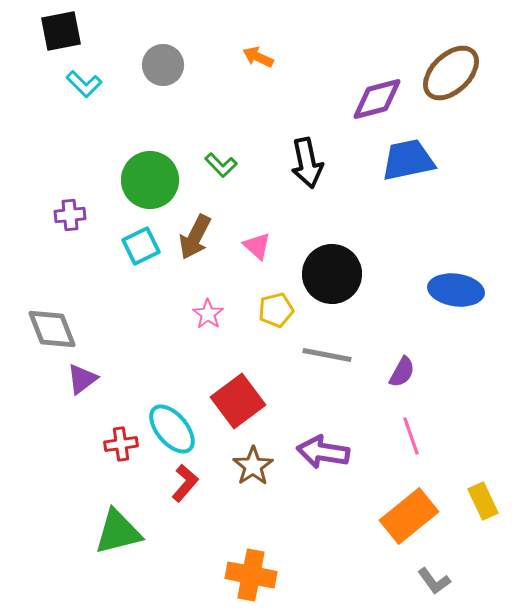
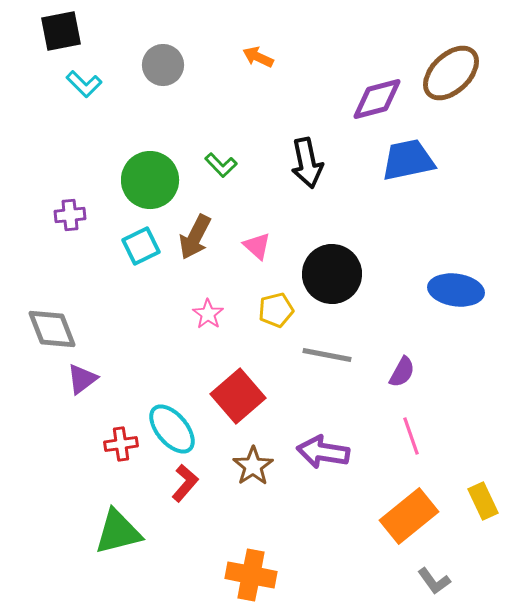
red square: moved 5 px up; rotated 4 degrees counterclockwise
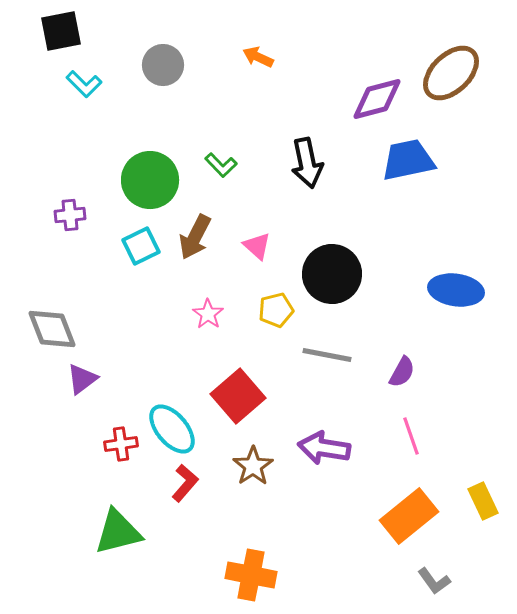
purple arrow: moved 1 px right, 4 px up
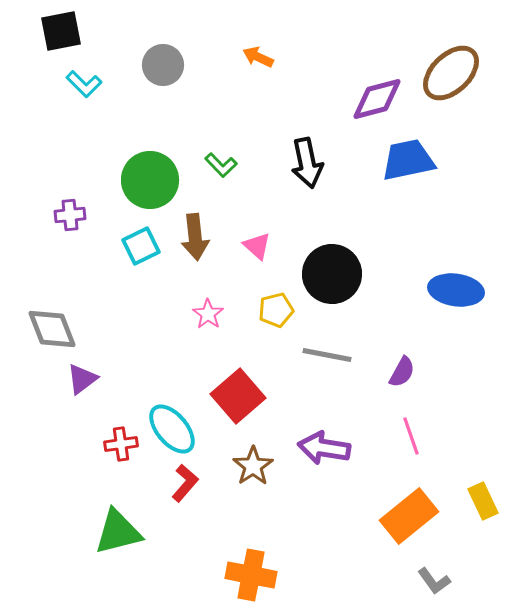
brown arrow: rotated 33 degrees counterclockwise
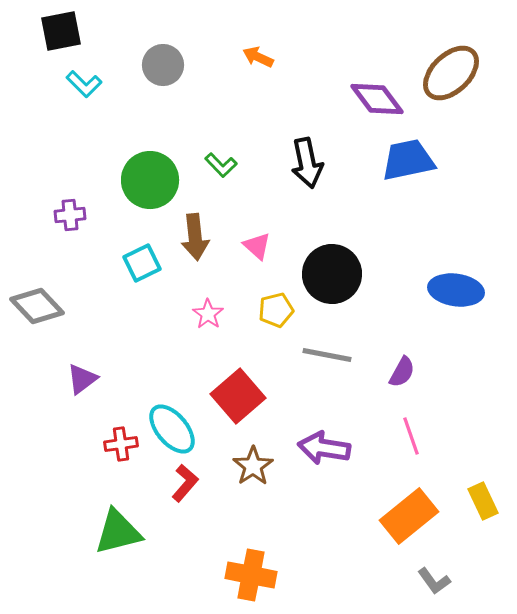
purple diamond: rotated 68 degrees clockwise
cyan square: moved 1 px right, 17 px down
gray diamond: moved 15 px left, 23 px up; rotated 22 degrees counterclockwise
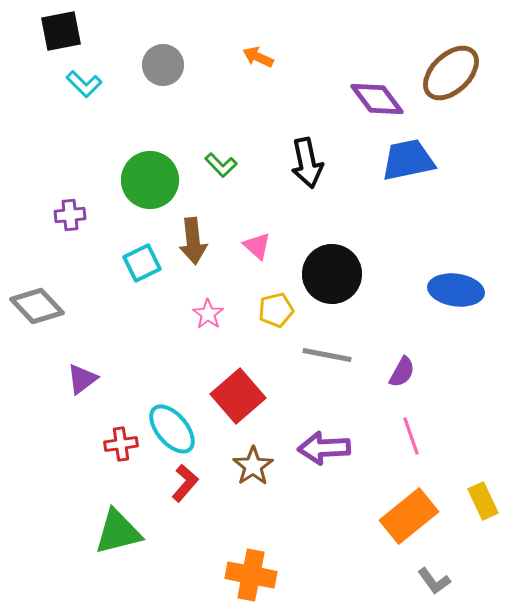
brown arrow: moved 2 px left, 4 px down
purple arrow: rotated 12 degrees counterclockwise
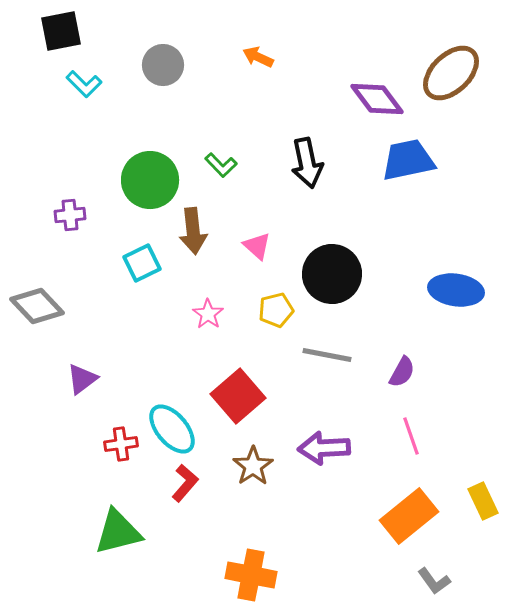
brown arrow: moved 10 px up
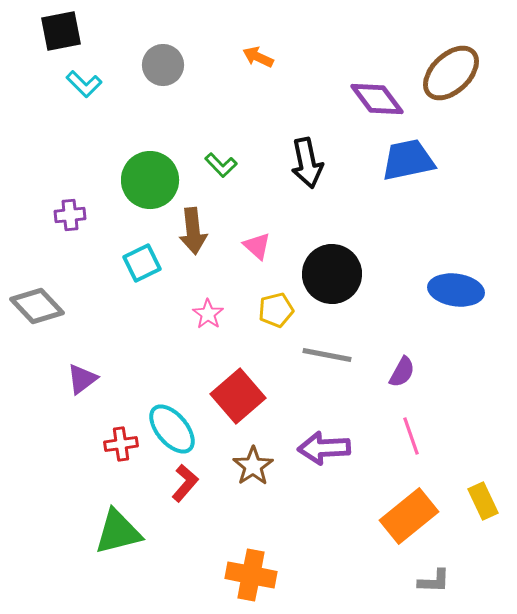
gray L-shape: rotated 52 degrees counterclockwise
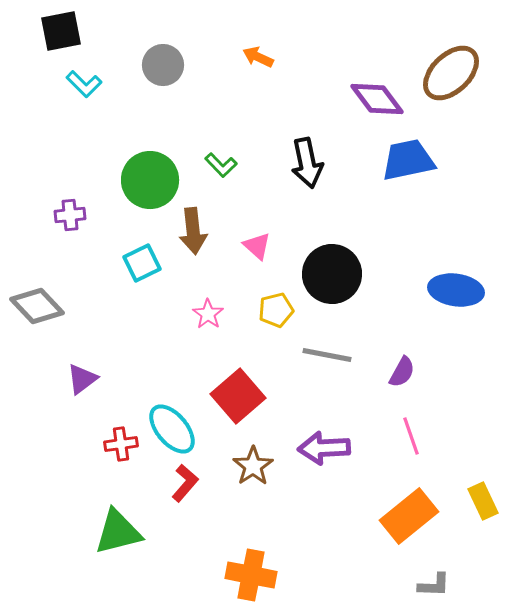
gray L-shape: moved 4 px down
